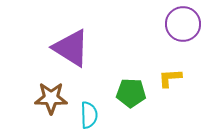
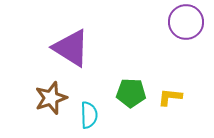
purple circle: moved 3 px right, 2 px up
yellow L-shape: moved 19 px down; rotated 10 degrees clockwise
brown star: rotated 20 degrees counterclockwise
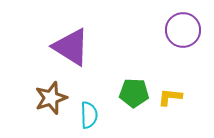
purple circle: moved 3 px left, 8 px down
purple triangle: moved 1 px up
green pentagon: moved 3 px right
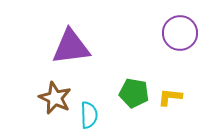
purple circle: moved 3 px left, 3 px down
purple triangle: rotated 39 degrees counterclockwise
green pentagon: rotated 8 degrees clockwise
brown star: moved 4 px right; rotated 28 degrees counterclockwise
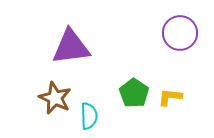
green pentagon: rotated 24 degrees clockwise
cyan semicircle: moved 1 px down
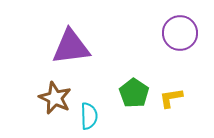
yellow L-shape: moved 1 px right, 1 px down; rotated 15 degrees counterclockwise
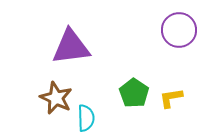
purple circle: moved 1 px left, 3 px up
brown star: moved 1 px right
cyan semicircle: moved 3 px left, 2 px down
